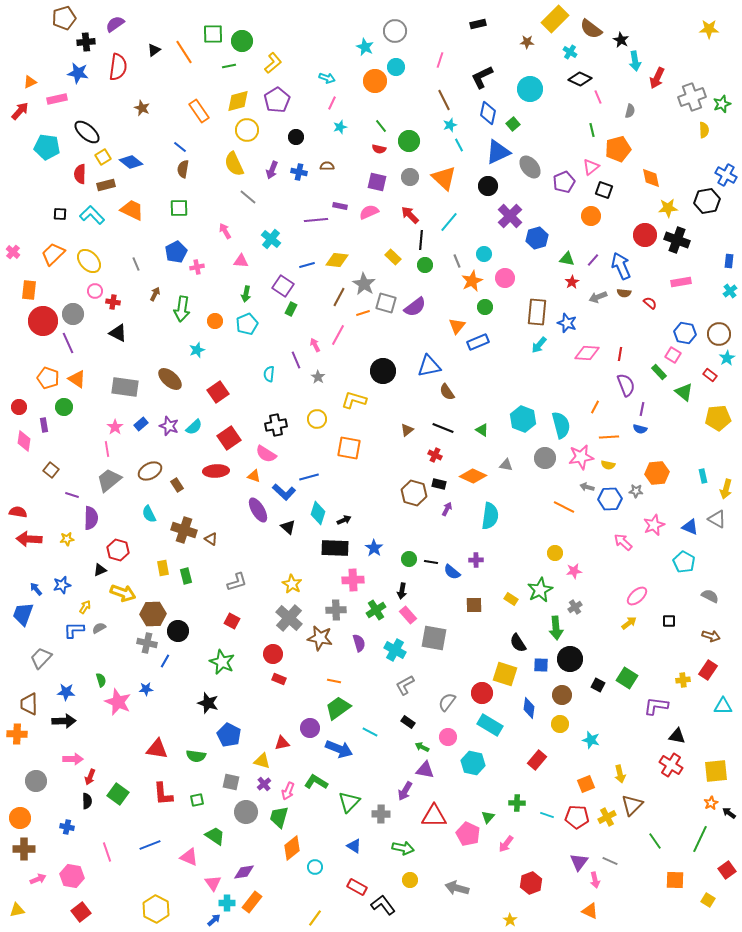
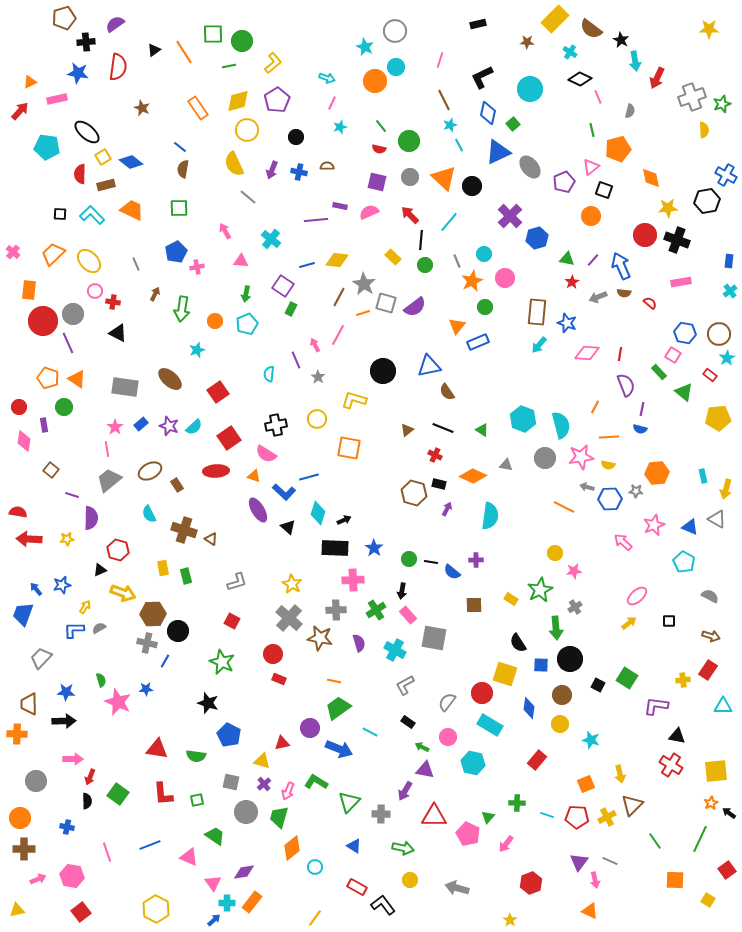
orange rectangle at (199, 111): moved 1 px left, 3 px up
black circle at (488, 186): moved 16 px left
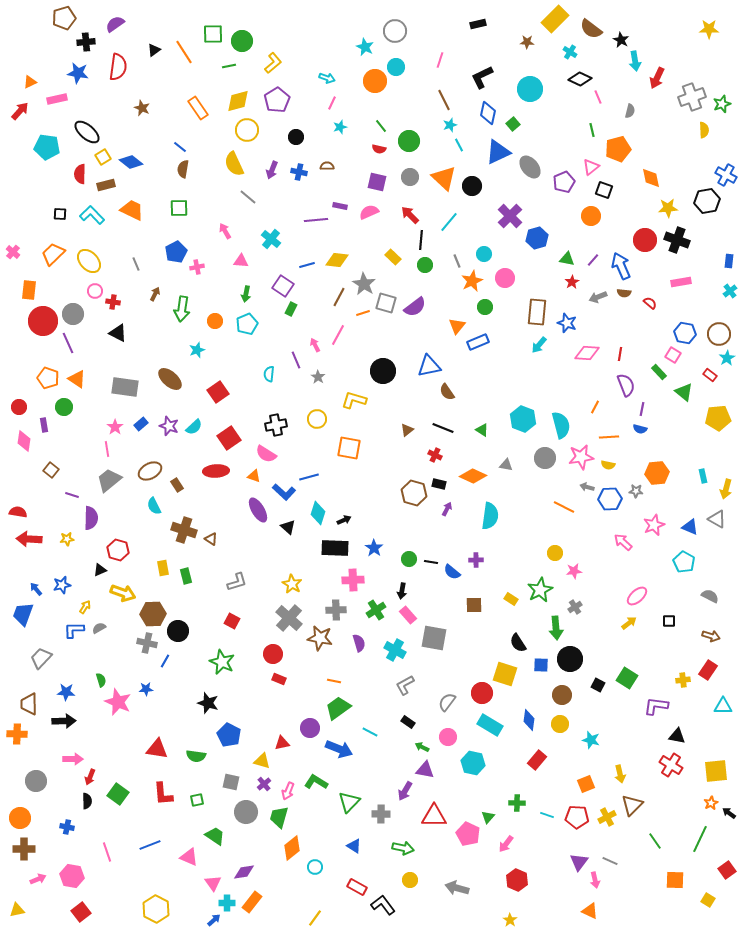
red circle at (645, 235): moved 5 px down
cyan semicircle at (149, 514): moved 5 px right, 8 px up
blue diamond at (529, 708): moved 12 px down
red hexagon at (531, 883): moved 14 px left, 3 px up; rotated 15 degrees counterclockwise
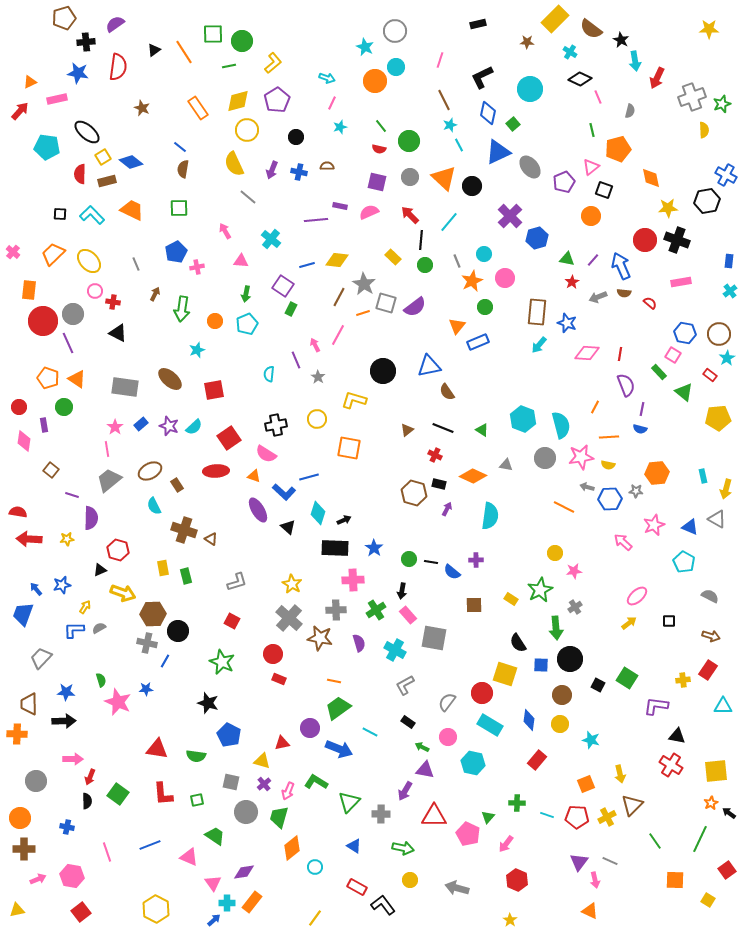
brown rectangle at (106, 185): moved 1 px right, 4 px up
red square at (218, 392): moved 4 px left, 2 px up; rotated 25 degrees clockwise
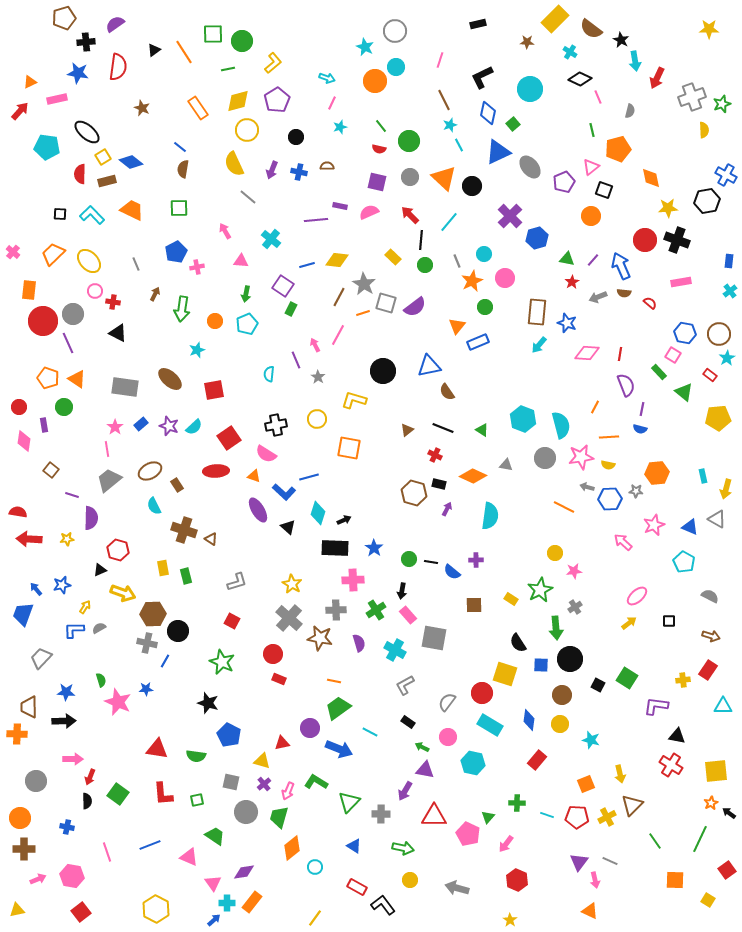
green line at (229, 66): moved 1 px left, 3 px down
brown trapezoid at (29, 704): moved 3 px down
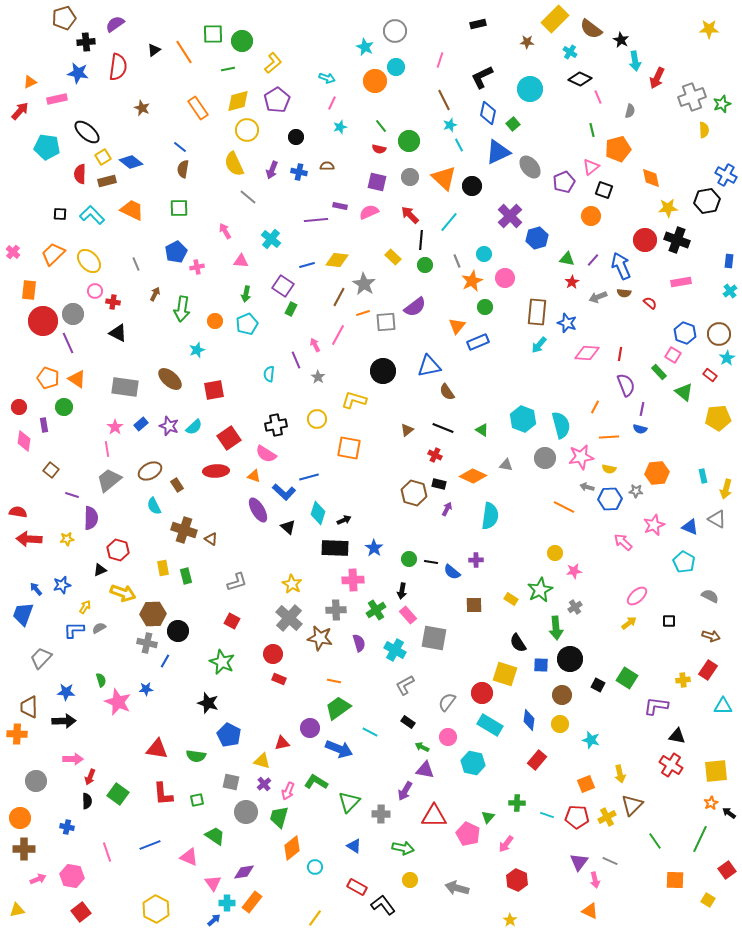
gray square at (386, 303): moved 19 px down; rotated 20 degrees counterclockwise
blue hexagon at (685, 333): rotated 10 degrees clockwise
yellow semicircle at (608, 465): moved 1 px right, 4 px down
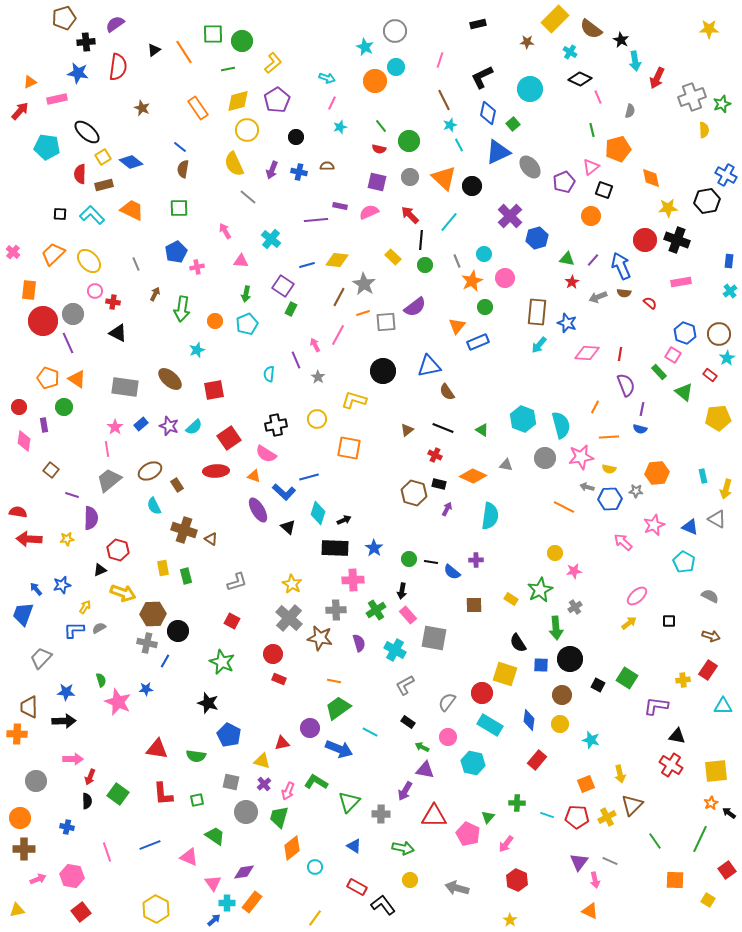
brown rectangle at (107, 181): moved 3 px left, 4 px down
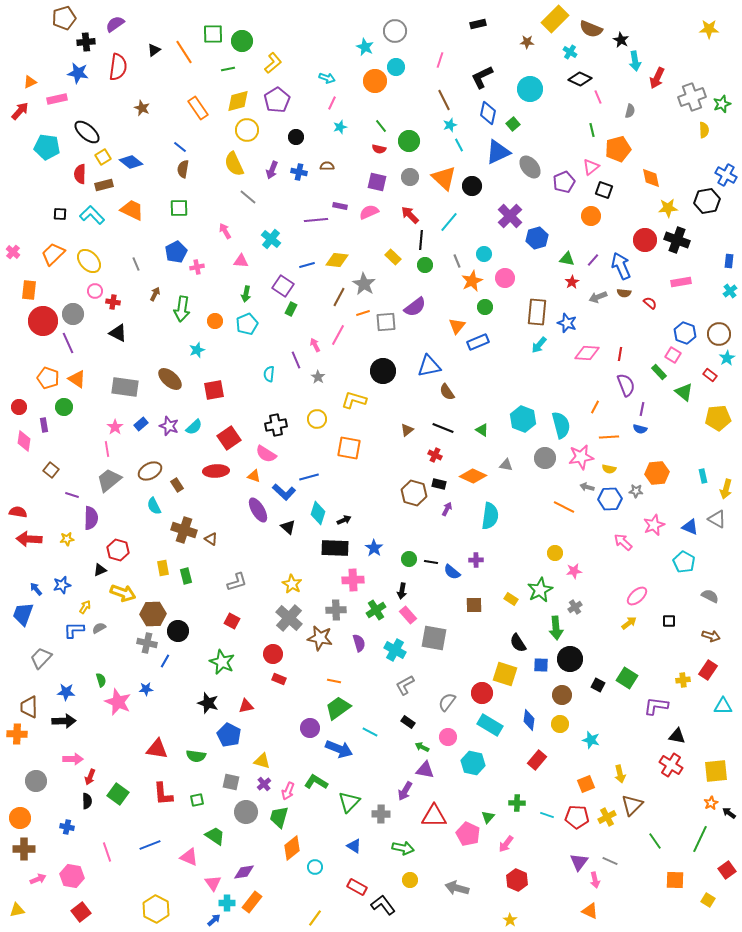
brown semicircle at (591, 29): rotated 15 degrees counterclockwise
red triangle at (282, 743): moved 36 px left, 37 px up
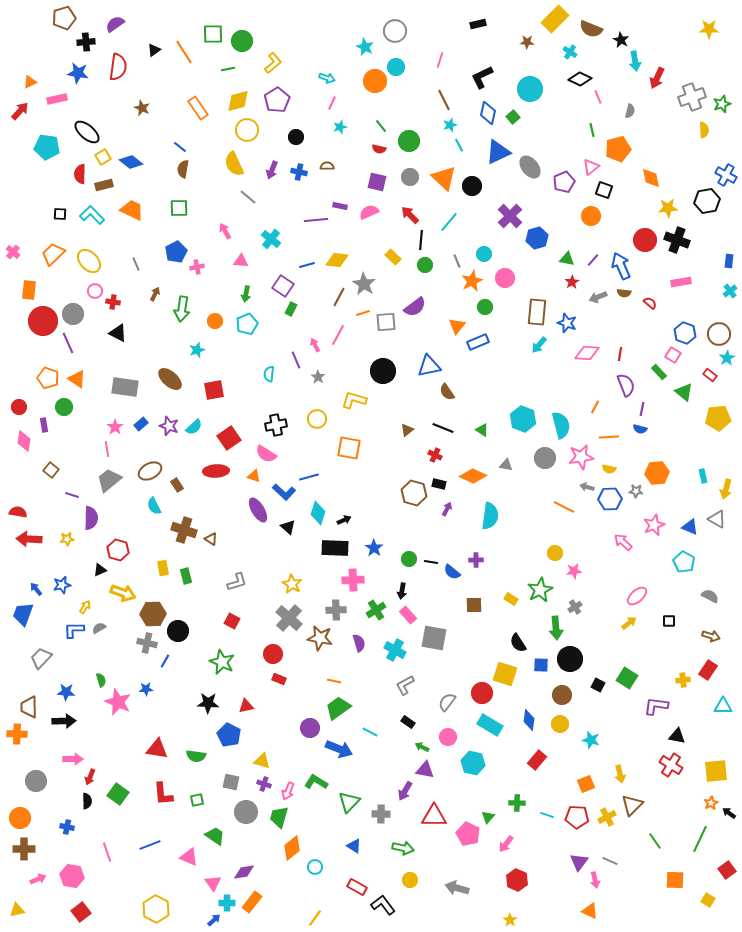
green square at (513, 124): moved 7 px up
black star at (208, 703): rotated 15 degrees counterclockwise
purple cross at (264, 784): rotated 32 degrees counterclockwise
